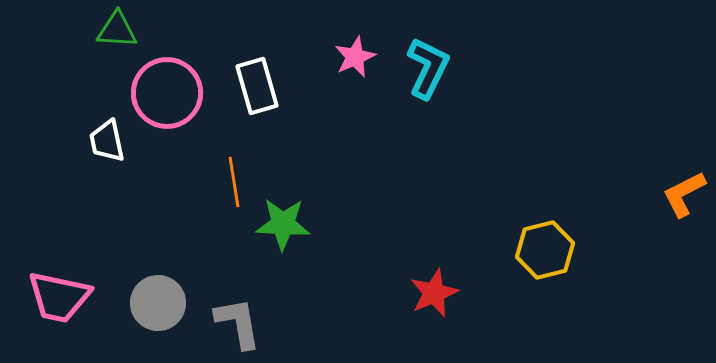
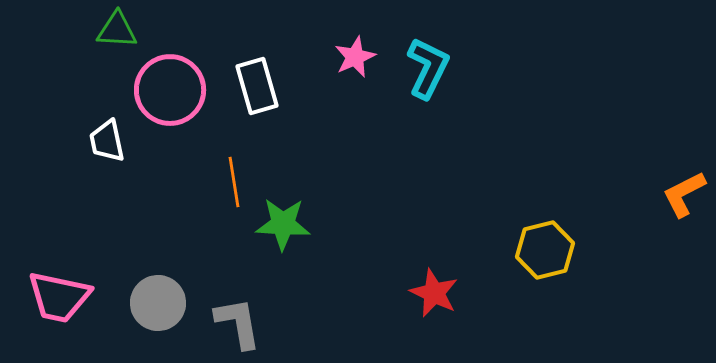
pink circle: moved 3 px right, 3 px up
red star: rotated 24 degrees counterclockwise
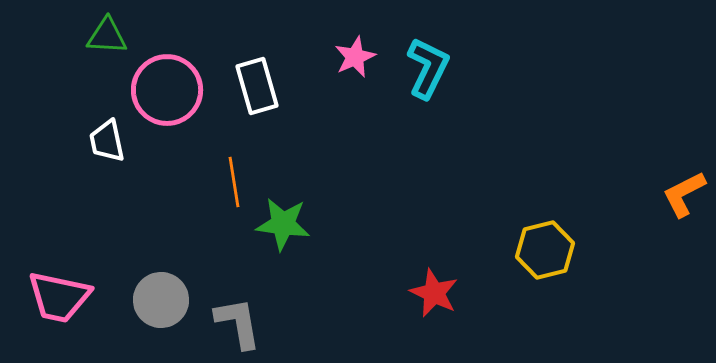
green triangle: moved 10 px left, 6 px down
pink circle: moved 3 px left
green star: rotated 4 degrees clockwise
gray circle: moved 3 px right, 3 px up
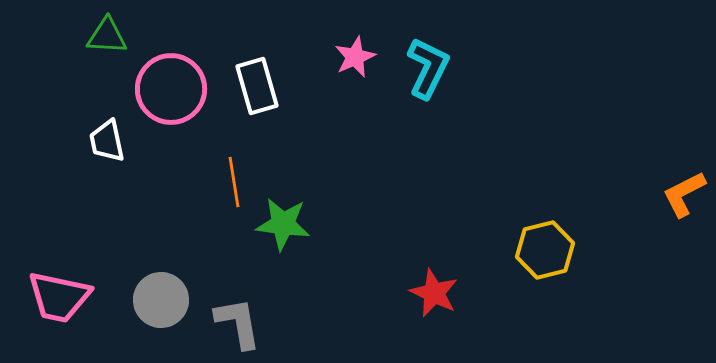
pink circle: moved 4 px right, 1 px up
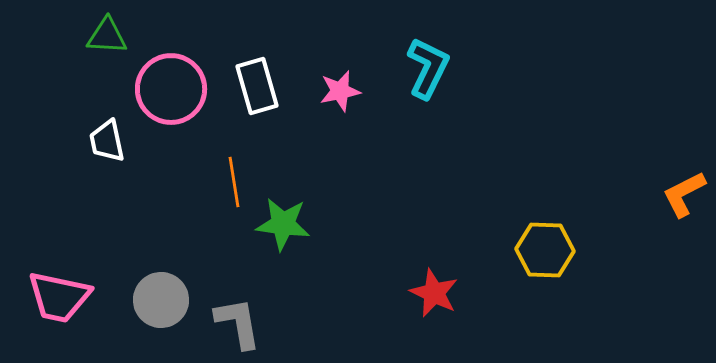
pink star: moved 15 px left, 34 px down; rotated 12 degrees clockwise
yellow hexagon: rotated 16 degrees clockwise
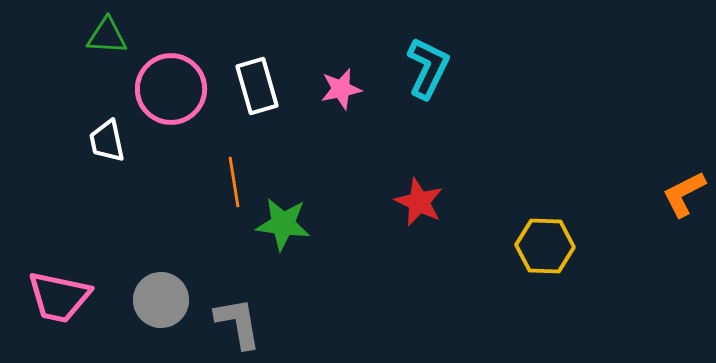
pink star: moved 1 px right, 2 px up
yellow hexagon: moved 4 px up
red star: moved 15 px left, 91 px up
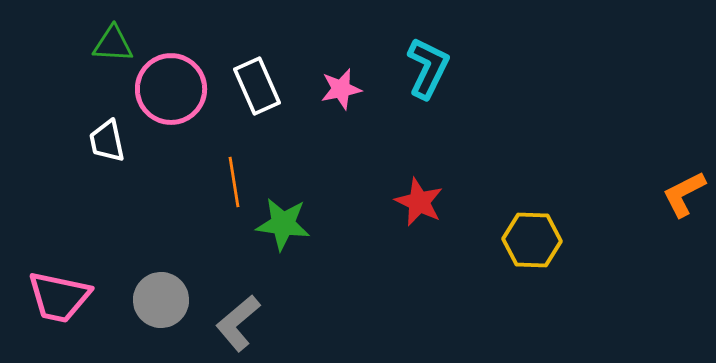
green triangle: moved 6 px right, 8 px down
white rectangle: rotated 8 degrees counterclockwise
yellow hexagon: moved 13 px left, 6 px up
gray L-shape: rotated 120 degrees counterclockwise
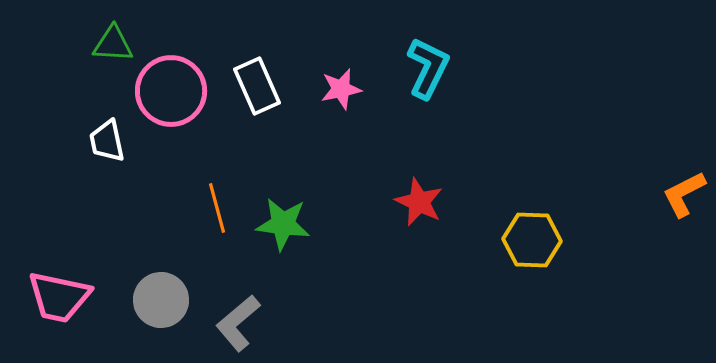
pink circle: moved 2 px down
orange line: moved 17 px left, 26 px down; rotated 6 degrees counterclockwise
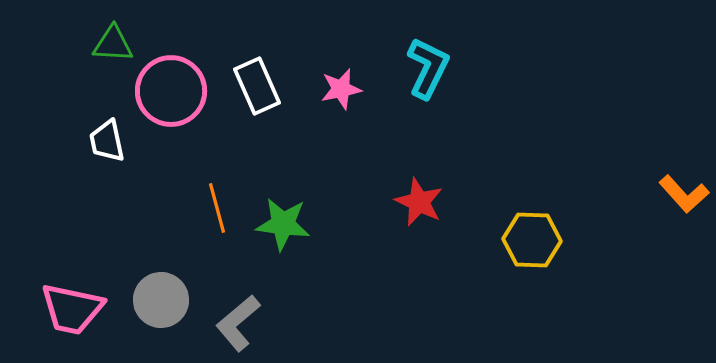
orange L-shape: rotated 105 degrees counterclockwise
pink trapezoid: moved 13 px right, 12 px down
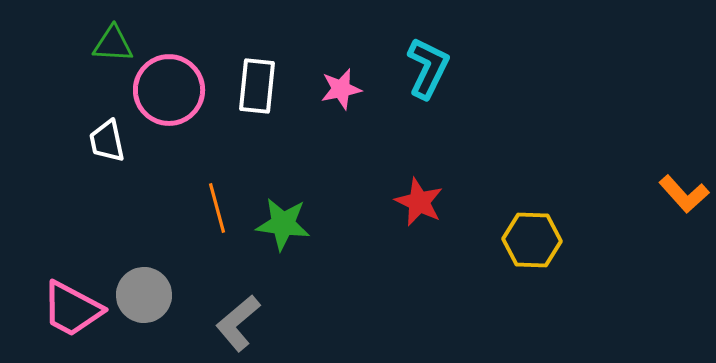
white rectangle: rotated 30 degrees clockwise
pink circle: moved 2 px left, 1 px up
gray circle: moved 17 px left, 5 px up
pink trapezoid: rotated 16 degrees clockwise
